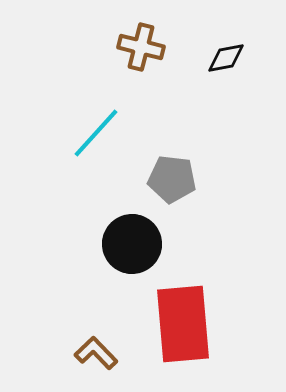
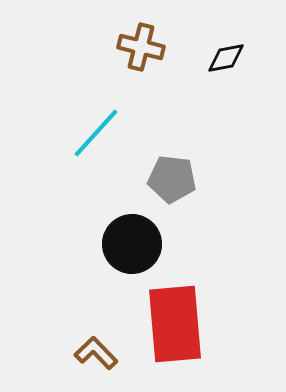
red rectangle: moved 8 px left
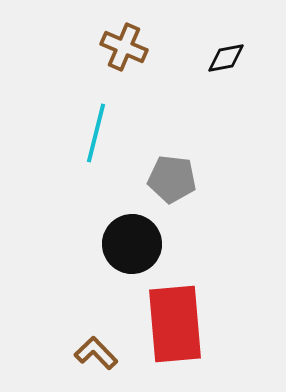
brown cross: moved 17 px left; rotated 9 degrees clockwise
cyan line: rotated 28 degrees counterclockwise
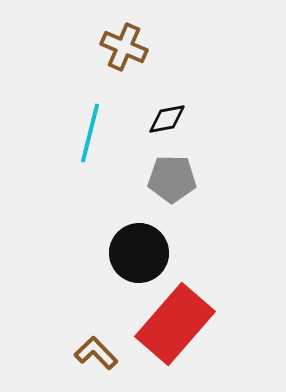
black diamond: moved 59 px left, 61 px down
cyan line: moved 6 px left
gray pentagon: rotated 6 degrees counterclockwise
black circle: moved 7 px right, 9 px down
red rectangle: rotated 46 degrees clockwise
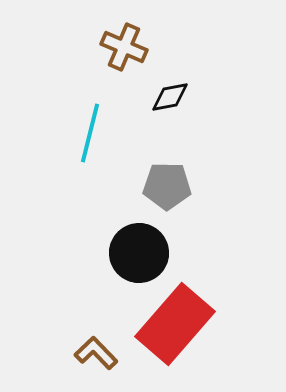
black diamond: moved 3 px right, 22 px up
gray pentagon: moved 5 px left, 7 px down
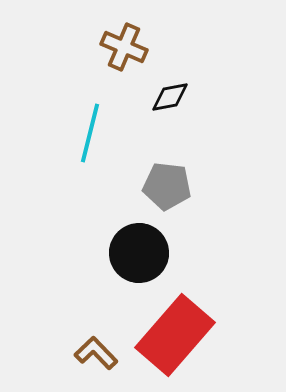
gray pentagon: rotated 6 degrees clockwise
red rectangle: moved 11 px down
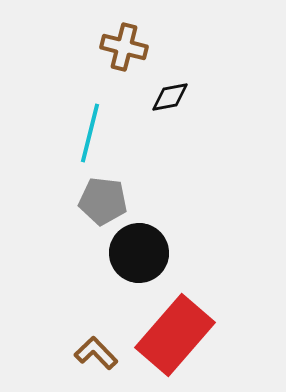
brown cross: rotated 9 degrees counterclockwise
gray pentagon: moved 64 px left, 15 px down
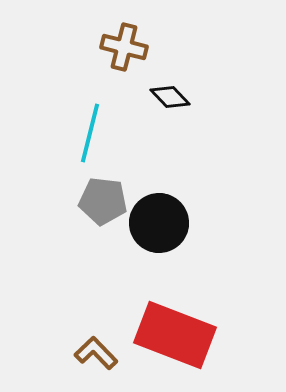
black diamond: rotated 57 degrees clockwise
black circle: moved 20 px right, 30 px up
red rectangle: rotated 70 degrees clockwise
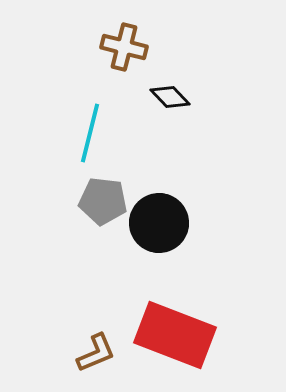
brown L-shape: rotated 111 degrees clockwise
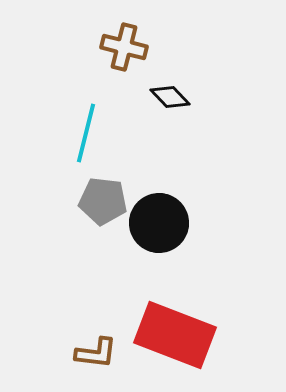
cyan line: moved 4 px left
brown L-shape: rotated 30 degrees clockwise
